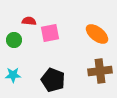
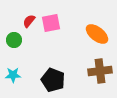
red semicircle: rotated 56 degrees counterclockwise
pink square: moved 1 px right, 10 px up
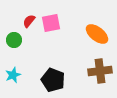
cyan star: rotated 21 degrees counterclockwise
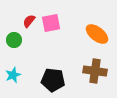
brown cross: moved 5 px left; rotated 15 degrees clockwise
black pentagon: rotated 15 degrees counterclockwise
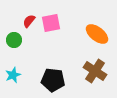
brown cross: rotated 25 degrees clockwise
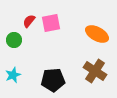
orange ellipse: rotated 10 degrees counterclockwise
black pentagon: rotated 10 degrees counterclockwise
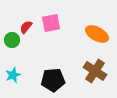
red semicircle: moved 3 px left, 6 px down
green circle: moved 2 px left
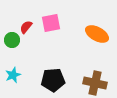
brown cross: moved 12 px down; rotated 20 degrees counterclockwise
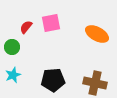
green circle: moved 7 px down
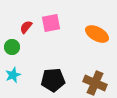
brown cross: rotated 10 degrees clockwise
